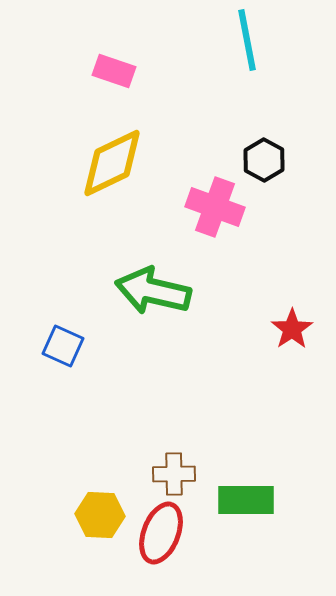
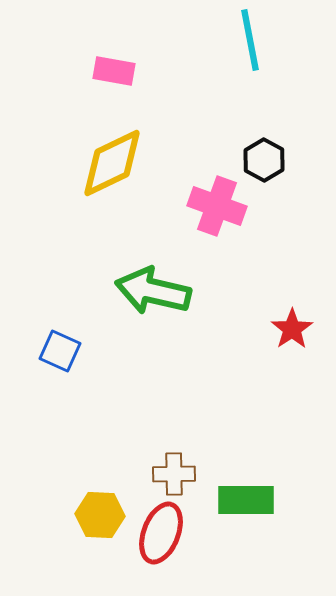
cyan line: moved 3 px right
pink rectangle: rotated 9 degrees counterclockwise
pink cross: moved 2 px right, 1 px up
blue square: moved 3 px left, 5 px down
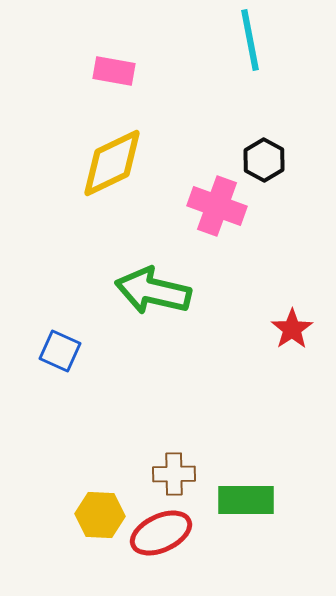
red ellipse: rotated 44 degrees clockwise
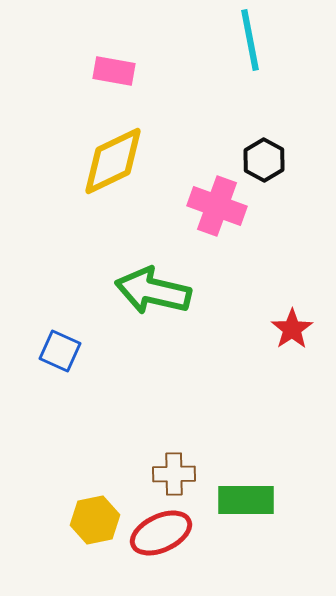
yellow diamond: moved 1 px right, 2 px up
yellow hexagon: moved 5 px left, 5 px down; rotated 15 degrees counterclockwise
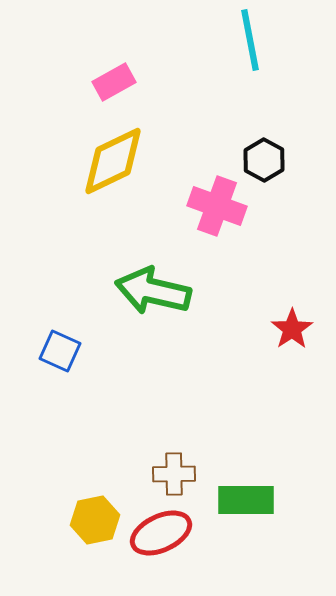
pink rectangle: moved 11 px down; rotated 39 degrees counterclockwise
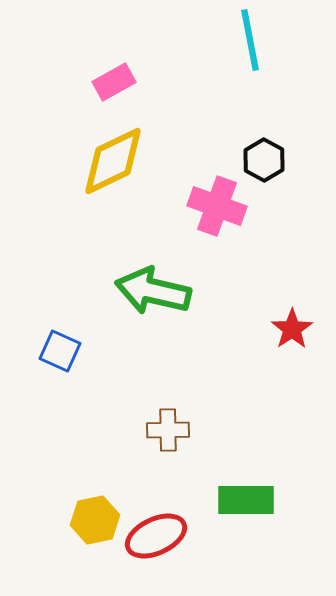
brown cross: moved 6 px left, 44 px up
red ellipse: moved 5 px left, 3 px down
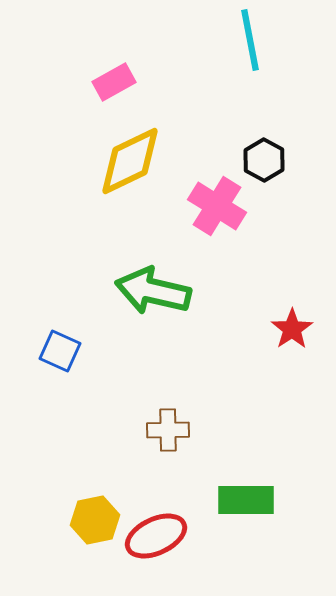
yellow diamond: moved 17 px right
pink cross: rotated 12 degrees clockwise
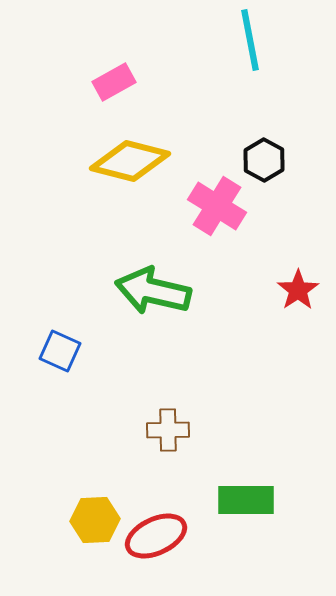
yellow diamond: rotated 40 degrees clockwise
red star: moved 6 px right, 39 px up
yellow hexagon: rotated 9 degrees clockwise
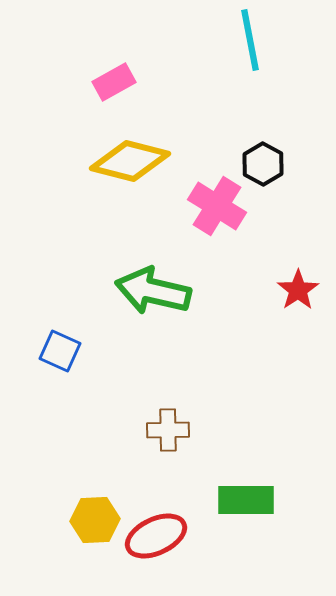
black hexagon: moved 1 px left, 4 px down
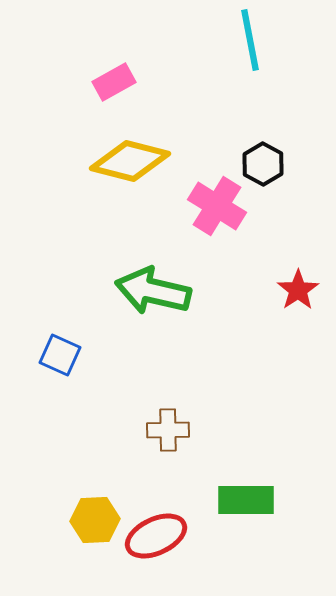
blue square: moved 4 px down
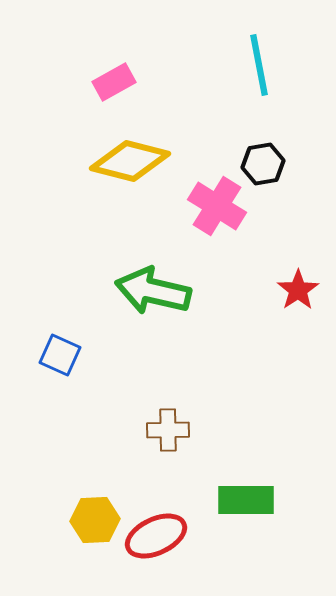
cyan line: moved 9 px right, 25 px down
black hexagon: rotated 21 degrees clockwise
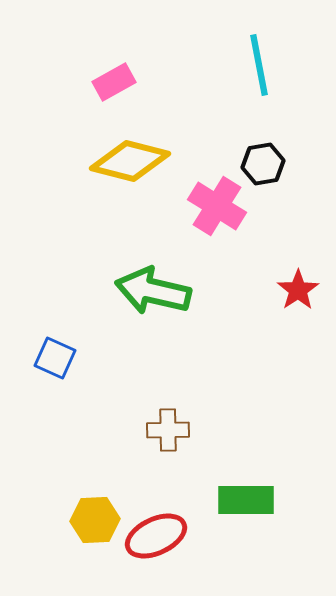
blue square: moved 5 px left, 3 px down
